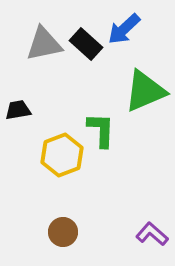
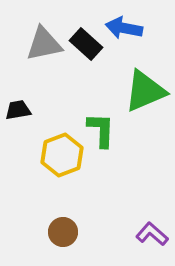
blue arrow: moved 1 px up; rotated 54 degrees clockwise
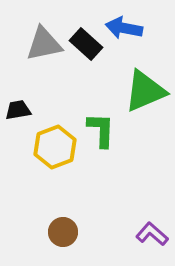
yellow hexagon: moved 7 px left, 8 px up
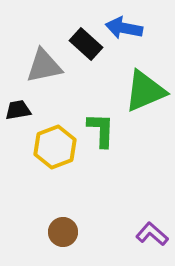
gray triangle: moved 22 px down
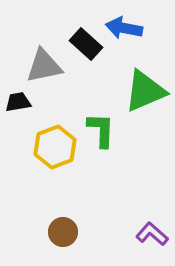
black trapezoid: moved 8 px up
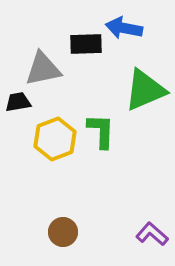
black rectangle: rotated 44 degrees counterclockwise
gray triangle: moved 1 px left, 3 px down
green triangle: moved 1 px up
green L-shape: moved 1 px down
yellow hexagon: moved 8 px up
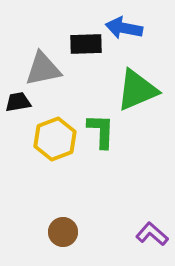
green triangle: moved 8 px left
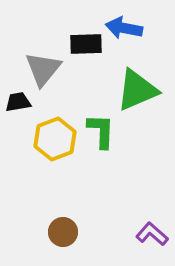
gray triangle: rotated 39 degrees counterclockwise
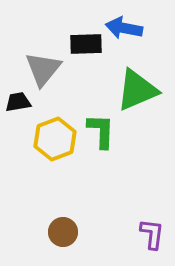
purple L-shape: rotated 56 degrees clockwise
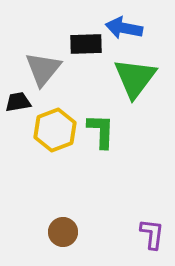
green triangle: moved 2 px left, 12 px up; rotated 30 degrees counterclockwise
yellow hexagon: moved 9 px up
